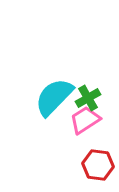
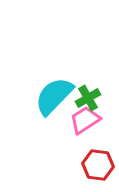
cyan semicircle: moved 1 px up
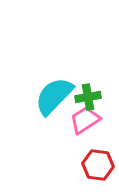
green cross: moved 1 px up; rotated 20 degrees clockwise
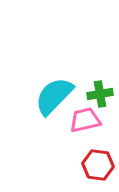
green cross: moved 12 px right, 3 px up
pink trapezoid: rotated 20 degrees clockwise
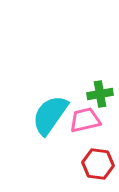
cyan semicircle: moved 4 px left, 19 px down; rotated 9 degrees counterclockwise
red hexagon: moved 1 px up
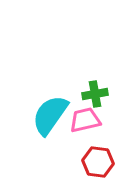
green cross: moved 5 px left
red hexagon: moved 2 px up
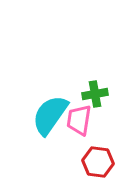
pink trapezoid: moved 6 px left; rotated 68 degrees counterclockwise
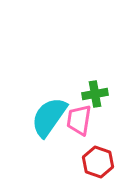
cyan semicircle: moved 1 px left, 2 px down
red hexagon: rotated 12 degrees clockwise
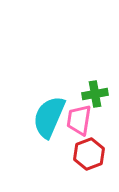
cyan semicircle: rotated 12 degrees counterclockwise
red hexagon: moved 9 px left, 8 px up; rotated 20 degrees clockwise
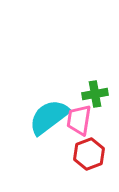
cyan semicircle: rotated 30 degrees clockwise
